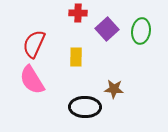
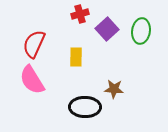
red cross: moved 2 px right, 1 px down; rotated 18 degrees counterclockwise
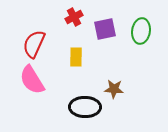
red cross: moved 6 px left, 3 px down; rotated 12 degrees counterclockwise
purple square: moved 2 px left; rotated 30 degrees clockwise
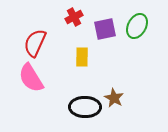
green ellipse: moved 4 px left, 5 px up; rotated 20 degrees clockwise
red semicircle: moved 1 px right, 1 px up
yellow rectangle: moved 6 px right
pink semicircle: moved 1 px left, 2 px up
brown star: moved 9 px down; rotated 24 degrees clockwise
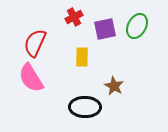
brown star: moved 12 px up
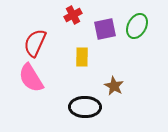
red cross: moved 1 px left, 2 px up
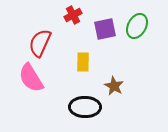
red semicircle: moved 5 px right
yellow rectangle: moved 1 px right, 5 px down
